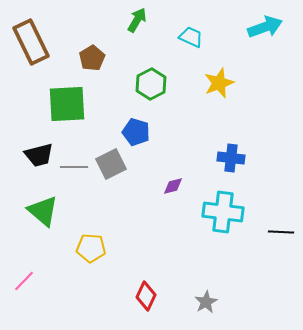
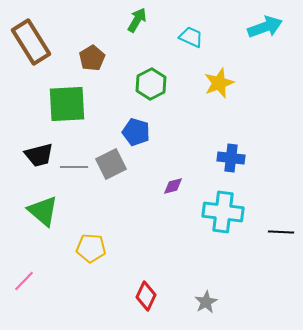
brown rectangle: rotated 6 degrees counterclockwise
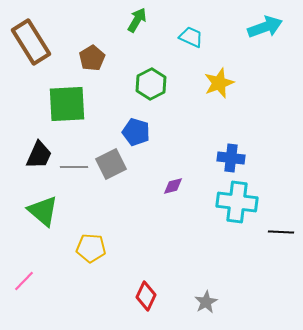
black trapezoid: rotated 52 degrees counterclockwise
cyan cross: moved 14 px right, 10 px up
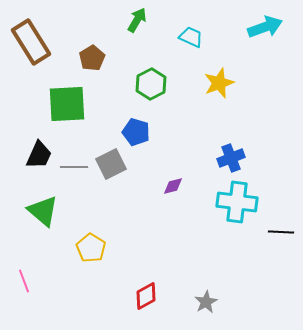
blue cross: rotated 28 degrees counterclockwise
yellow pentagon: rotated 28 degrees clockwise
pink line: rotated 65 degrees counterclockwise
red diamond: rotated 36 degrees clockwise
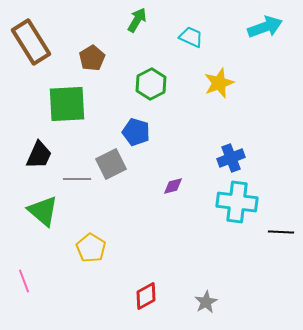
gray line: moved 3 px right, 12 px down
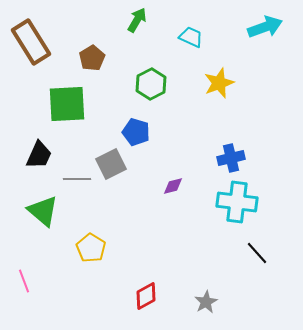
blue cross: rotated 8 degrees clockwise
black line: moved 24 px left, 21 px down; rotated 45 degrees clockwise
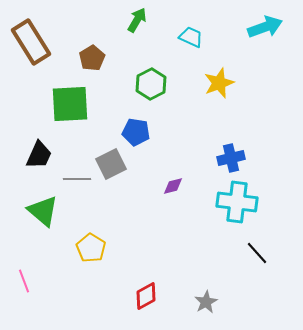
green square: moved 3 px right
blue pentagon: rotated 8 degrees counterclockwise
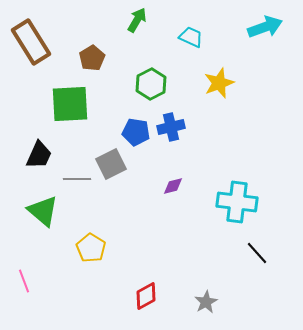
blue cross: moved 60 px left, 31 px up
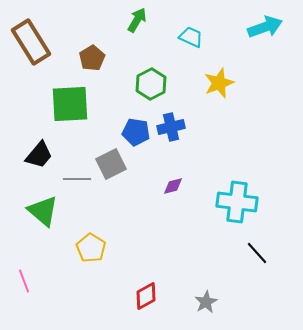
black trapezoid: rotated 16 degrees clockwise
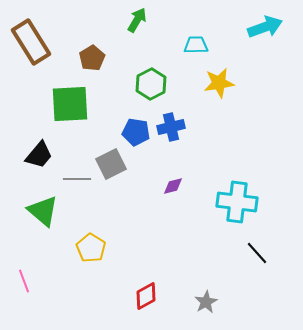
cyan trapezoid: moved 5 px right, 8 px down; rotated 25 degrees counterclockwise
yellow star: rotated 12 degrees clockwise
